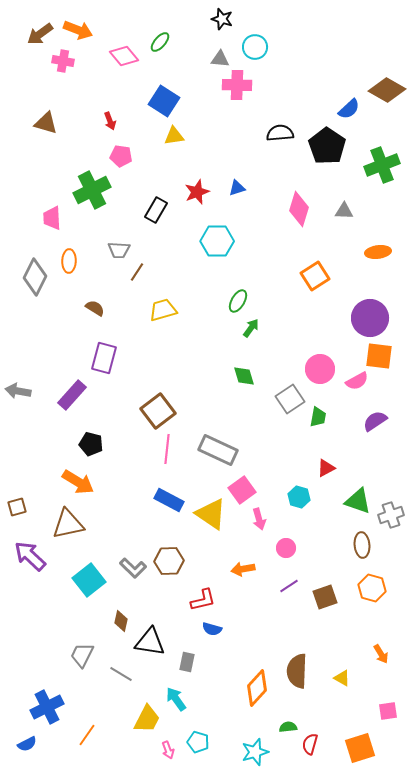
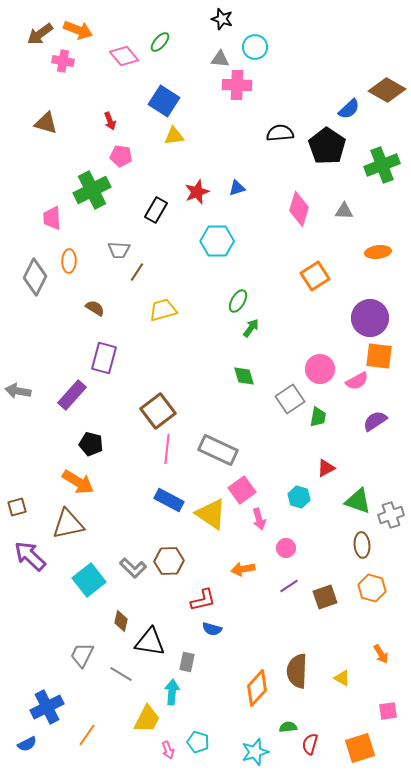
cyan arrow at (176, 699): moved 4 px left, 7 px up; rotated 40 degrees clockwise
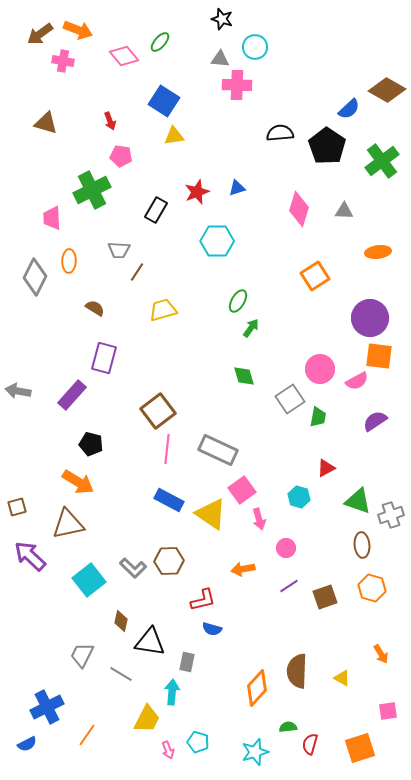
green cross at (382, 165): moved 4 px up; rotated 16 degrees counterclockwise
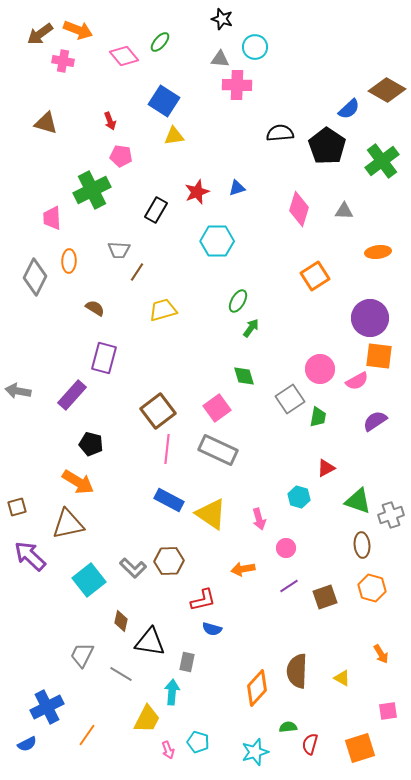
pink square at (242, 490): moved 25 px left, 82 px up
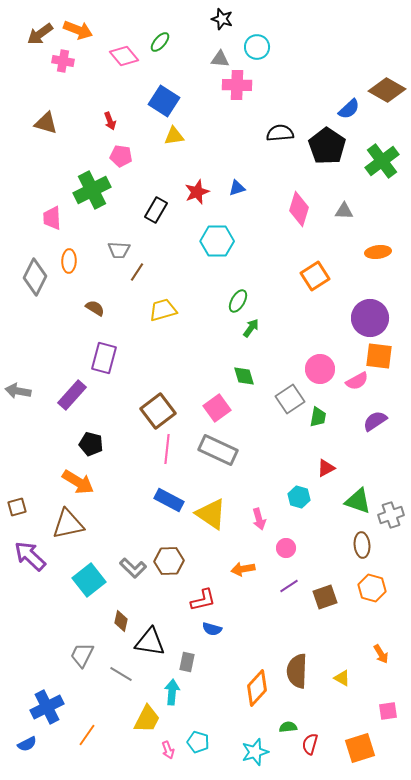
cyan circle at (255, 47): moved 2 px right
